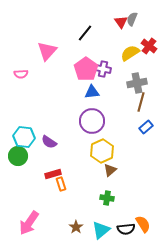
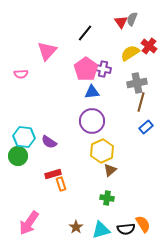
cyan triangle: rotated 24 degrees clockwise
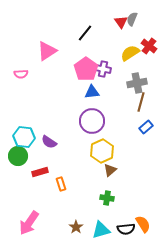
pink triangle: rotated 15 degrees clockwise
red rectangle: moved 13 px left, 2 px up
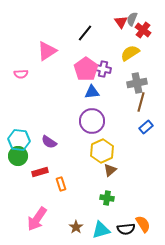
red cross: moved 6 px left, 16 px up
cyan hexagon: moved 5 px left, 3 px down
pink arrow: moved 8 px right, 4 px up
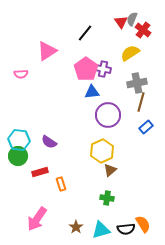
purple circle: moved 16 px right, 6 px up
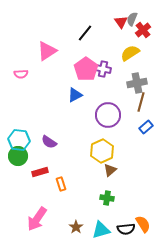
red cross: rotated 14 degrees clockwise
blue triangle: moved 17 px left, 3 px down; rotated 21 degrees counterclockwise
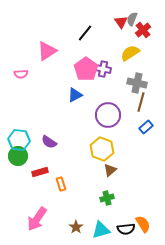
gray cross: rotated 24 degrees clockwise
yellow hexagon: moved 2 px up; rotated 15 degrees counterclockwise
green cross: rotated 24 degrees counterclockwise
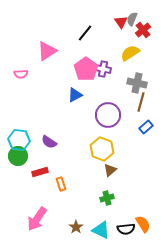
cyan triangle: rotated 42 degrees clockwise
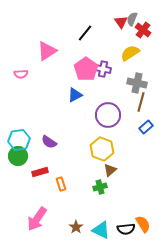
red cross: rotated 14 degrees counterclockwise
cyan hexagon: rotated 15 degrees counterclockwise
green cross: moved 7 px left, 11 px up
